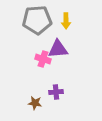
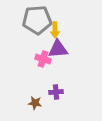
yellow arrow: moved 11 px left, 9 px down
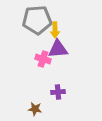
purple cross: moved 2 px right
brown star: moved 6 px down
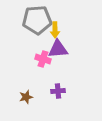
purple cross: moved 1 px up
brown star: moved 9 px left, 12 px up; rotated 24 degrees counterclockwise
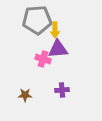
purple cross: moved 4 px right, 1 px up
brown star: moved 1 px left, 2 px up; rotated 16 degrees clockwise
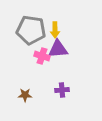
gray pentagon: moved 6 px left, 10 px down; rotated 12 degrees clockwise
pink cross: moved 1 px left, 3 px up
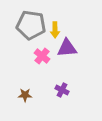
gray pentagon: moved 5 px up
purple triangle: moved 9 px right, 1 px up
pink cross: rotated 21 degrees clockwise
purple cross: rotated 32 degrees clockwise
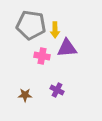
pink cross: rotated 28 degrees counterclockwise
purple cross: moved 5 px left
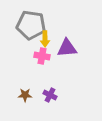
yellow arrow: moved 10 px left, 9 px down
purple cross: moved 7 px left, 5 px down
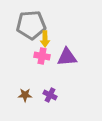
gray pentagon: rotated 12 degrees counterclockwise
purple triangle: moved 9 px down
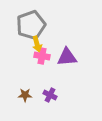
gray pentagon: rotated 16 degrees counterclockwise
yellow arrow: moved 8 px left, 5 px down; rotated 14 degrees counterclockwise
